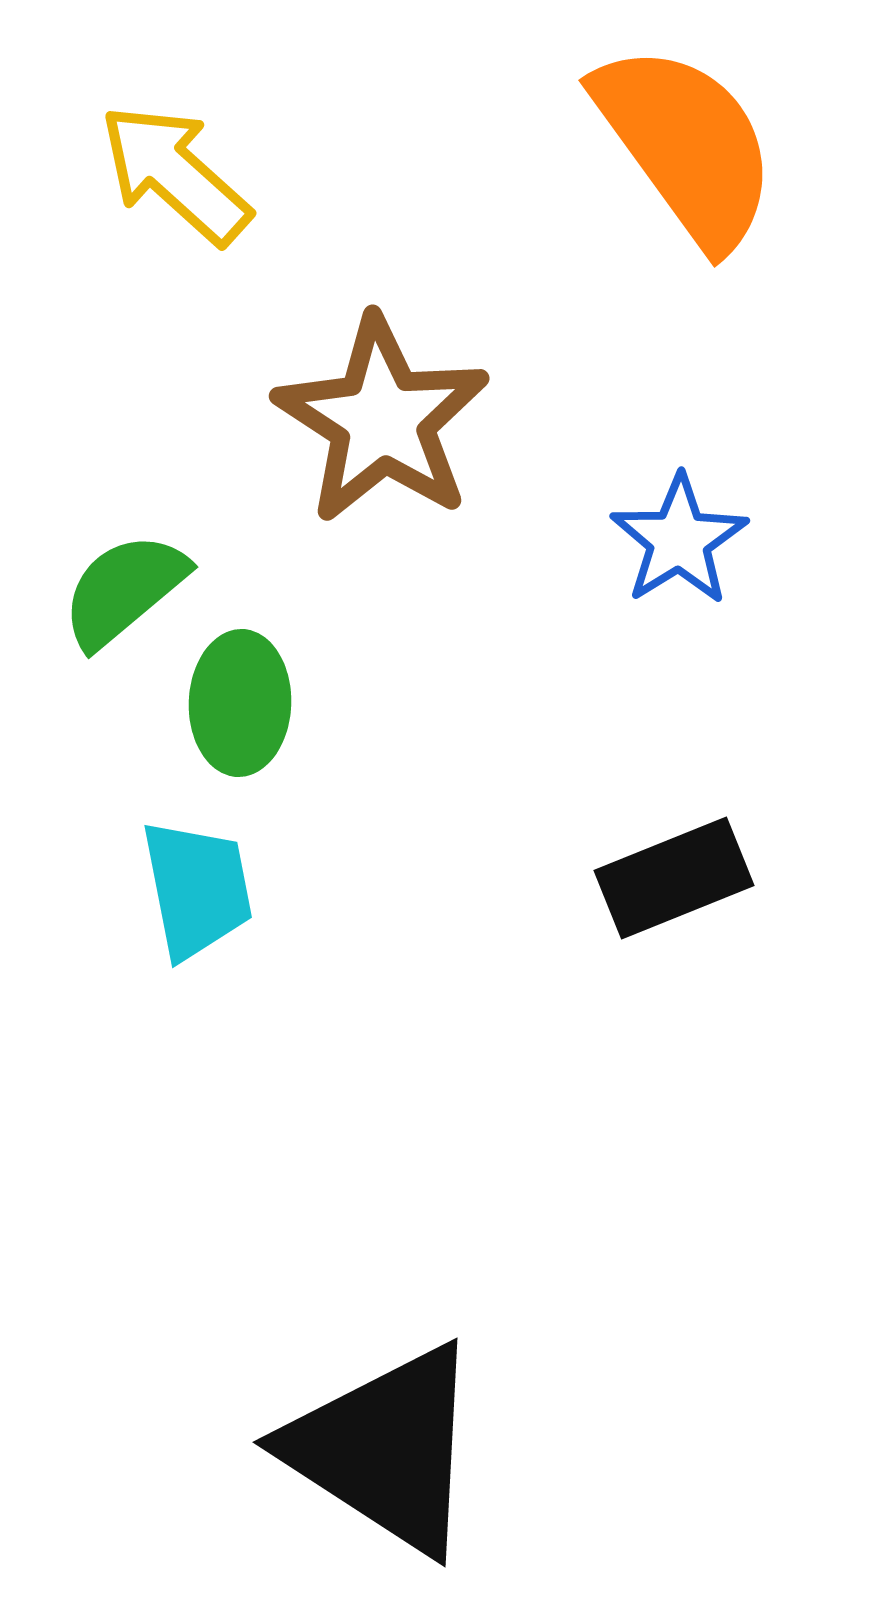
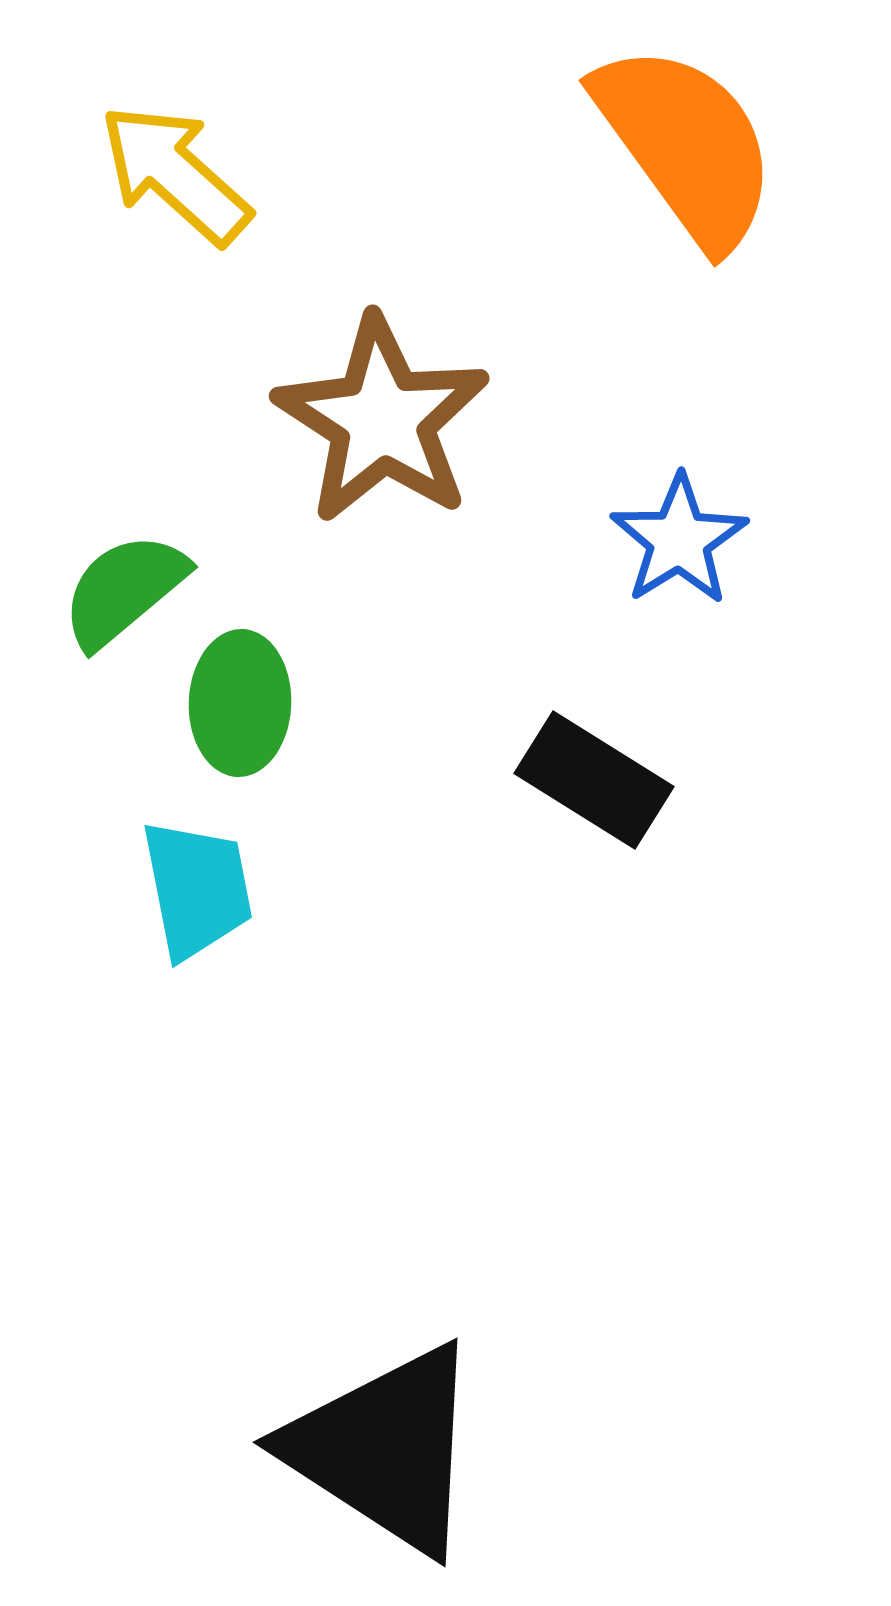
black rectangle: moved 80 px left, 98 px up; rotated 54 degrees clockwise
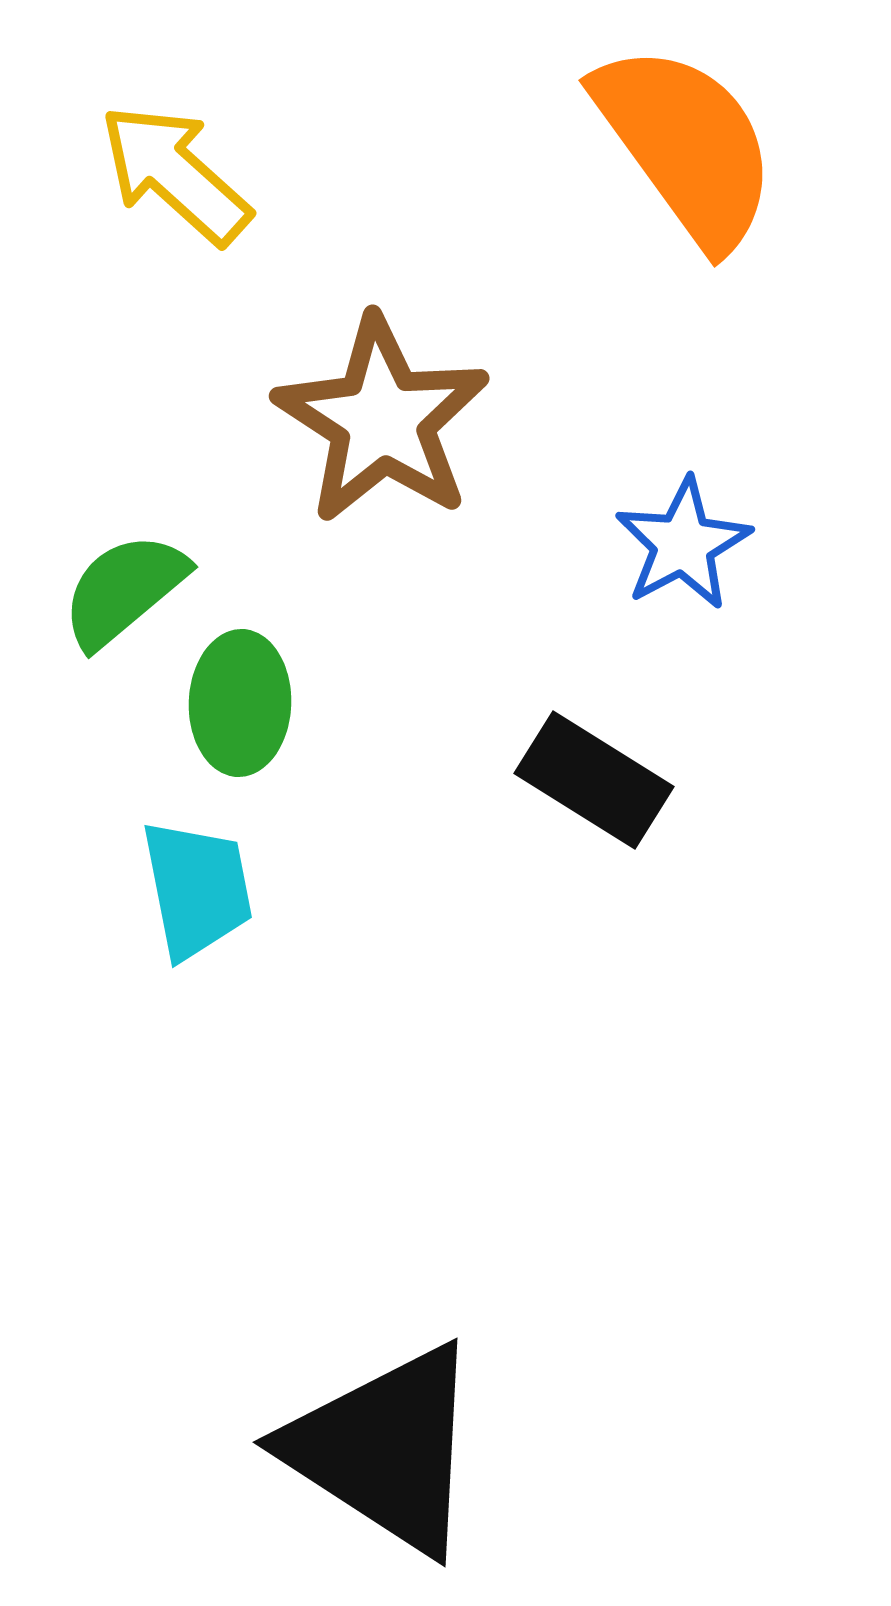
blue star: moved 4 px right, 4 px down; rotated 4 degrees clockwise
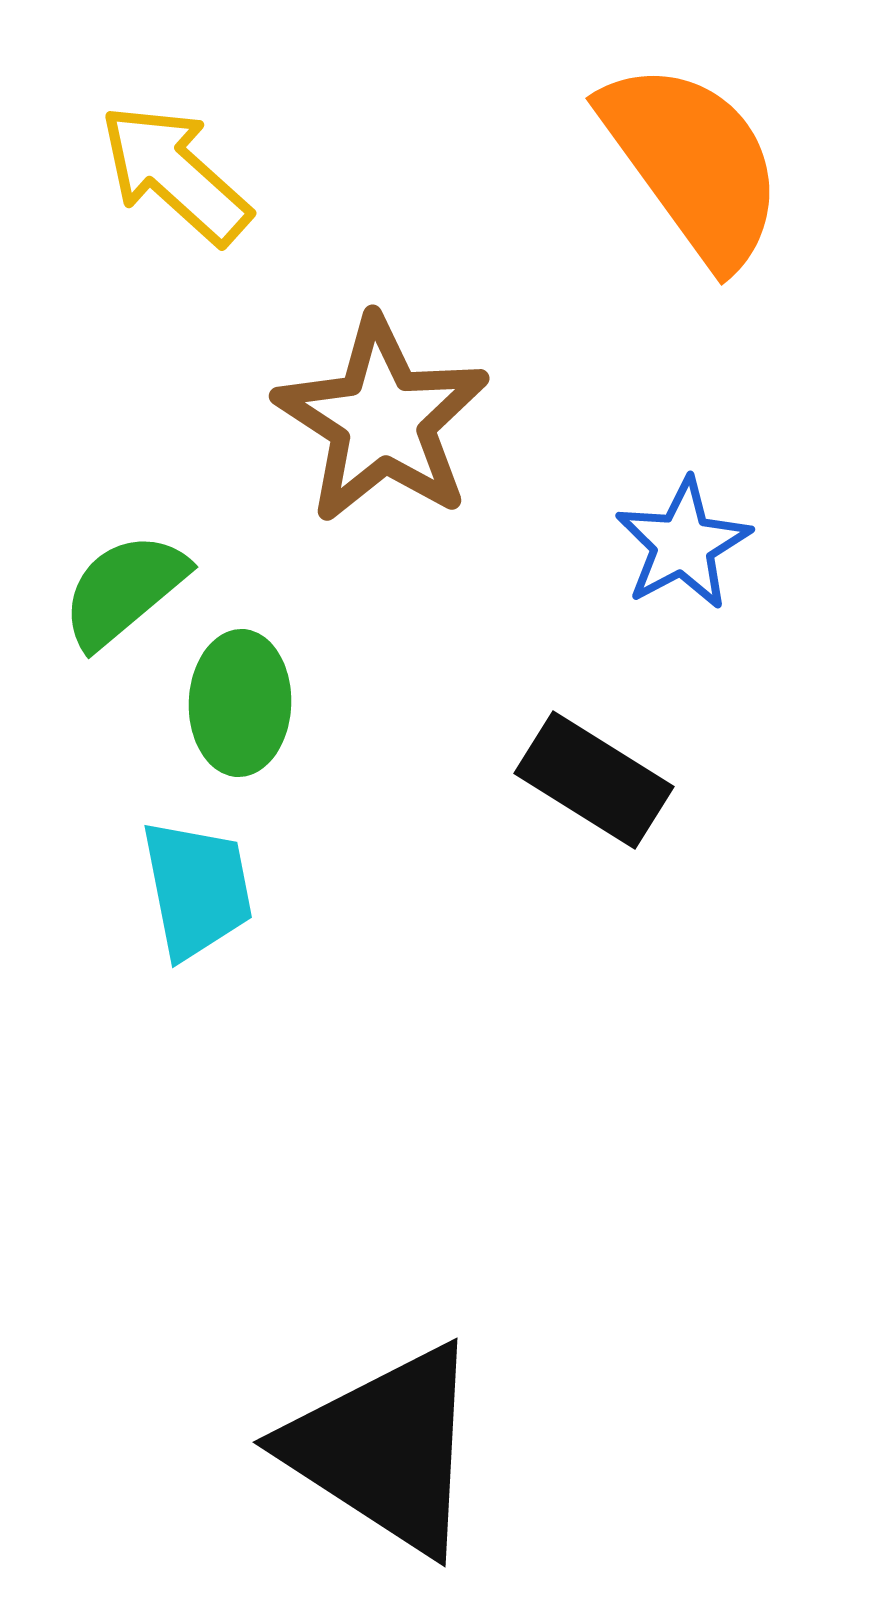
orange semicircle: moved 7 px right, 18 px down
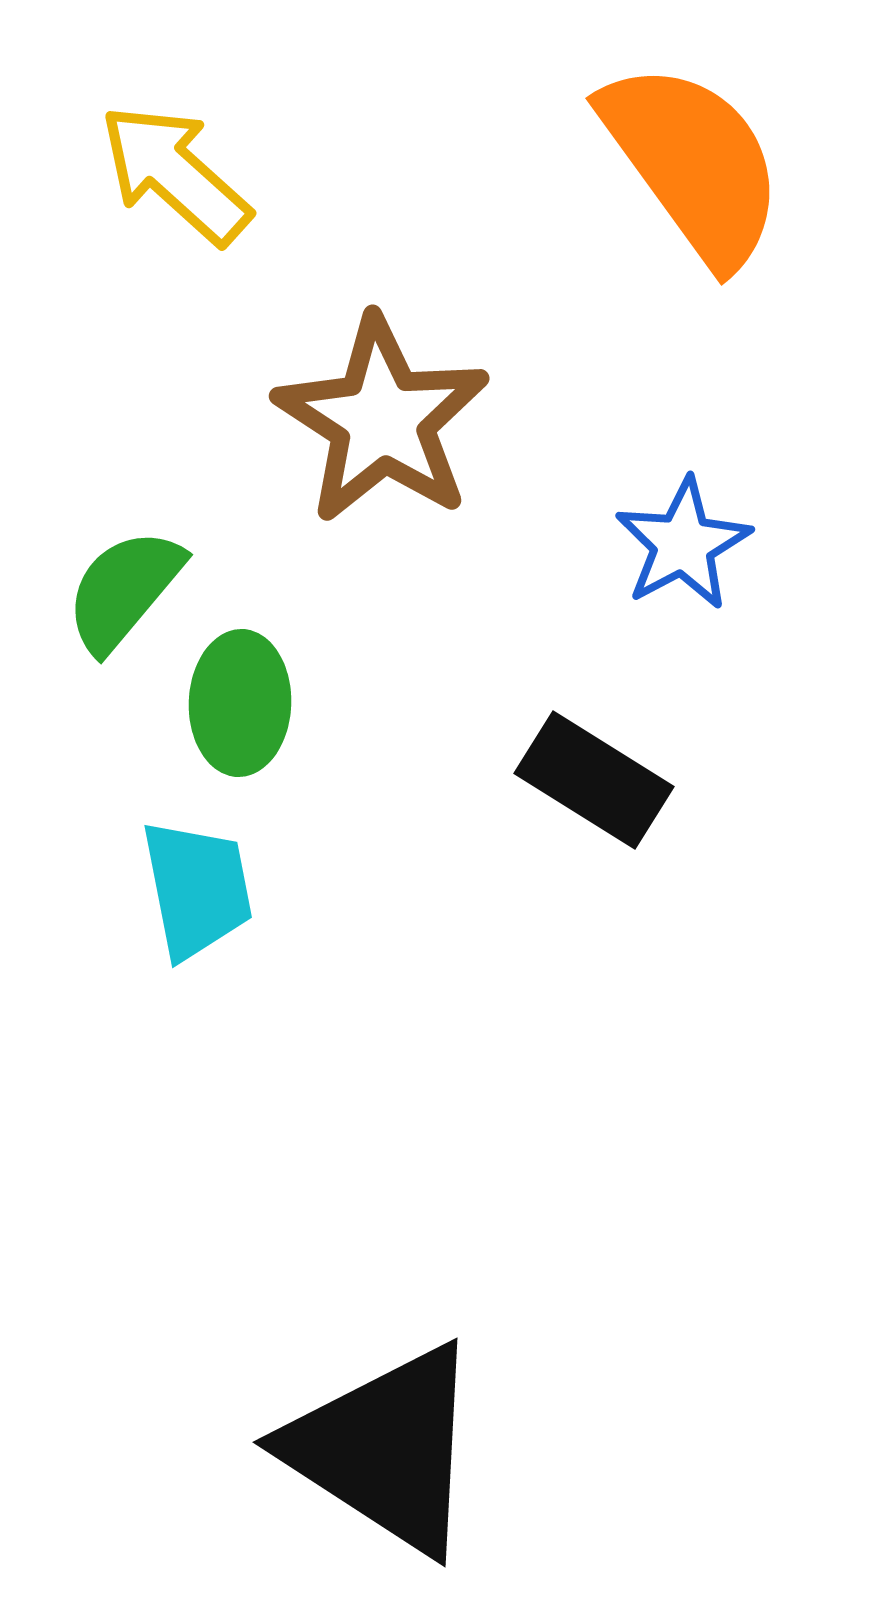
green semicircle: rotated 10 degrees counterclockwise
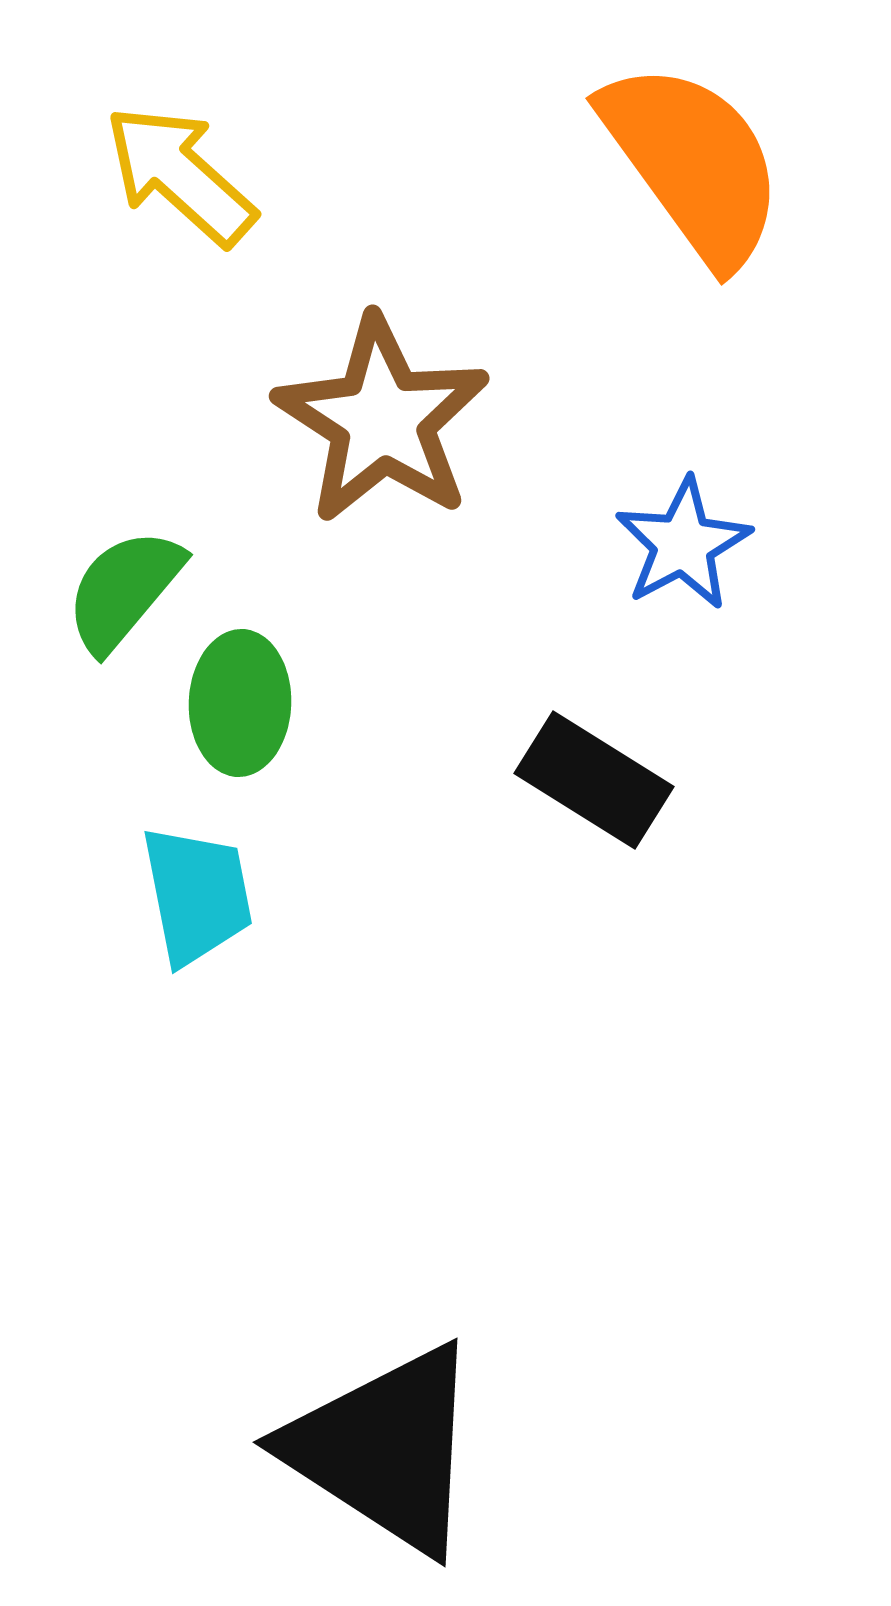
yellow arrow: moved 5 px right, 1 px down
cyan trapezoid: moved 6 px down
